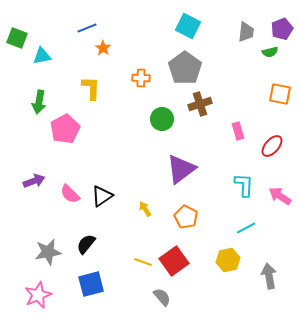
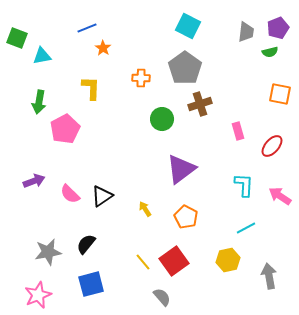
purple pentagon: moved 4 px left, 1 px up
yellow line: rotated 30 degrees clockwise
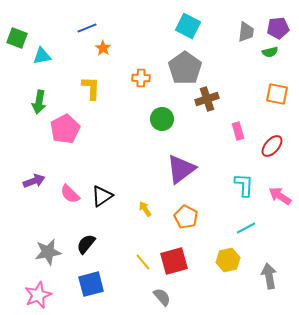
purple pentagon: rotated 15 degrees clockwise
orange square: moved 3 px left
brown cross: moved 7 px right, 5 px up
red square: rotated 20 degrees clockwise
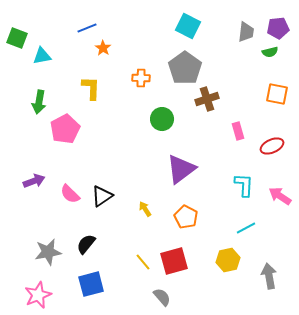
red ellipse: rotated 25 degrees clockwise
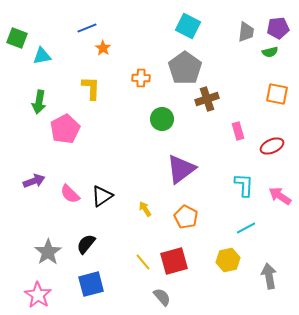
gray star: rotated 24 degrees counterclockwise
pink star: rotated 16 degrees counterclockwise
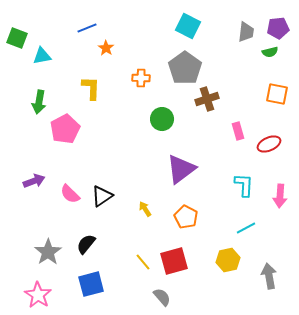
orange star: moved 3 px right
red ellipse: moved 3 px left, 2 px up
pink arrow: rotated 120 degrees counterclockwise
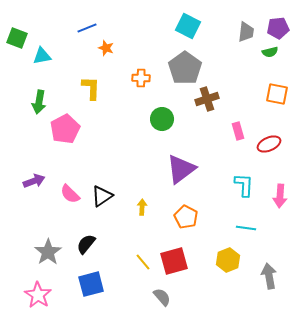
orange star: rotated 14 degrees counterclockwise
yellow arrow: moved 3 px left, 2 px up; rotated 35 degrees clockwise
cyan line: rotated 36 degrees clockwise
yellow hexagon: rotated 10 degrees counterclockwise
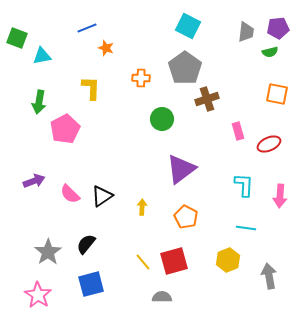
gray semicircle: rotated 48 degrees counterclockwise
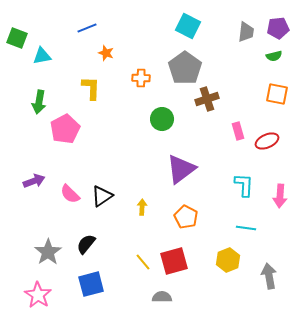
orange star: moved 5 px down
green semicircle: moved 4 px right, 4 px down
red ellipse: moved 2 px left, 3 px up
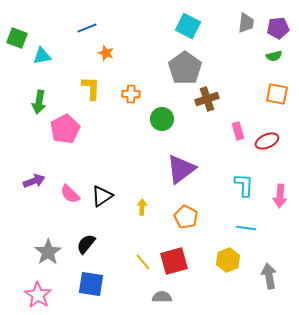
gray trapezoid: moved 9 px up
orange cross: moved 10 px left, 16 px down
blue square: rotated 24 degrees clockwise
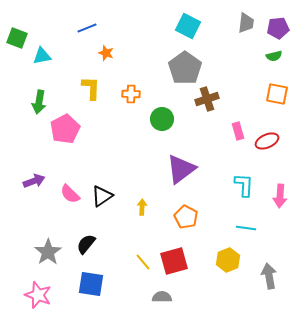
pink star: rotated 12 degrees counterclockwise
